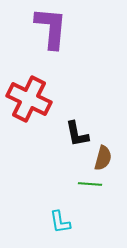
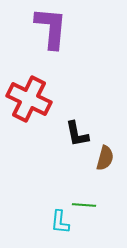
brown semicircle: moved 2 px right
green line: moved 6 px left, 21 px down
cyan L-shape: rotated 15 degrees clockwise
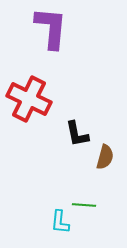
brown semicircle: moved 1 px up
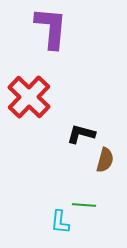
red cross: moved 2 px up; rotated 18 degrees clockwise
black L-shape: moved 4 px right; rotated 116 degrees clockwise
brown semicircle: moved 3 px down
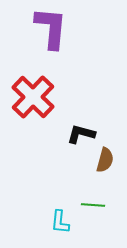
red cross: moved 4 px right
green line: moved 9 px right
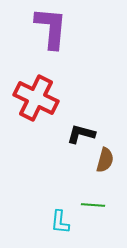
red cross: moved 3 px right, 1 px down; rotated 18 degrees counterclockwise
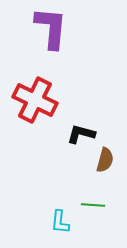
red cross: moved 1 px left, 2 px down
